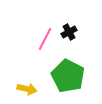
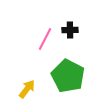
black cross: moved 1 px right, 2 px up; rotated 28 degrees clockwise
yellow arrow: rotated 66 degrees counterclockwise
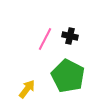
black cross: moved 6 px down; rotated 14 degrees clockwise
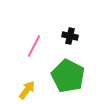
pink line: moved 11 px left, 7 px down
yellow arrow: moved 1 px down
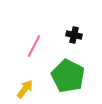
black cross: moved 4 px right, 1 px up
yellow arrow: moved 2 px left, 1 px up
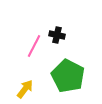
black cross: moved 17 px left
